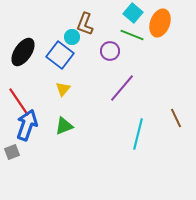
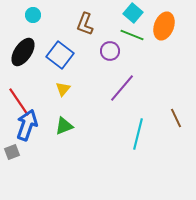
orange ellipse: moved 4 px right, 3 px down
cyan circle: moved 39 px left, 22 px up
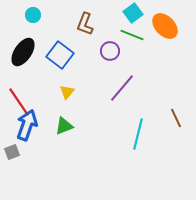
cyan square: rotated 12 degrees clockwise
orange ellipse: moved 1 px right; rotated 64 degrees counterclockwise
yellow triangle: moved 4 px right, 3 px down
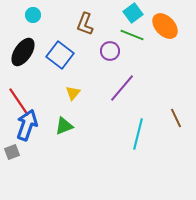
yellow triangle: moved 6 px right, 1 px down
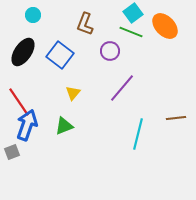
green line: moved 1 px left, 3 px up
brown line: rotated 72 degrees counterclockwise
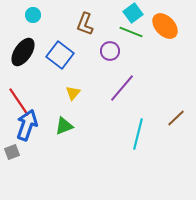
brown line: rotated 36 degrees counterclockwise
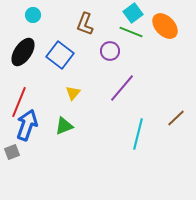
red line: rotated 56 degrees clockwise
